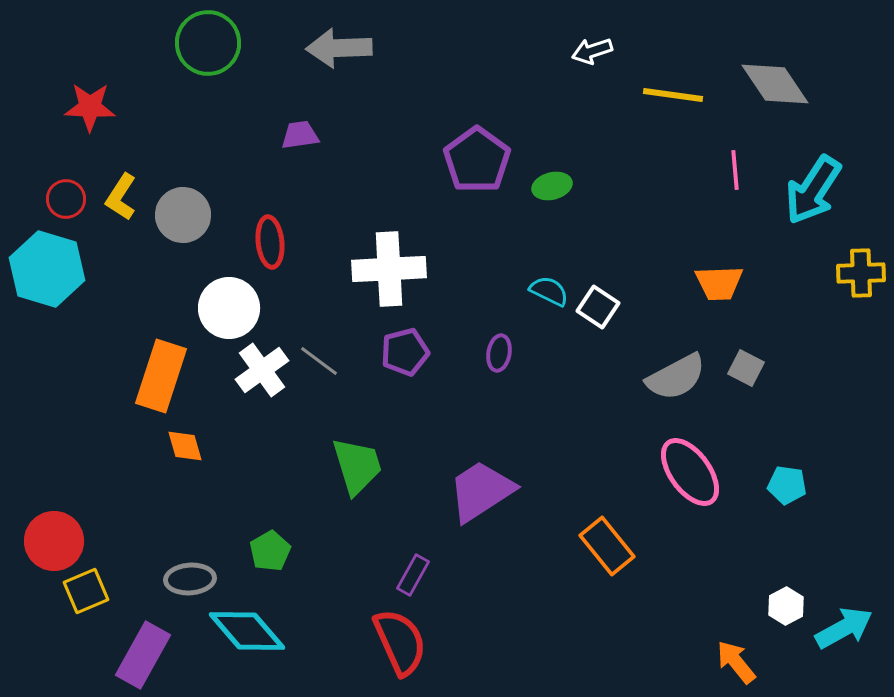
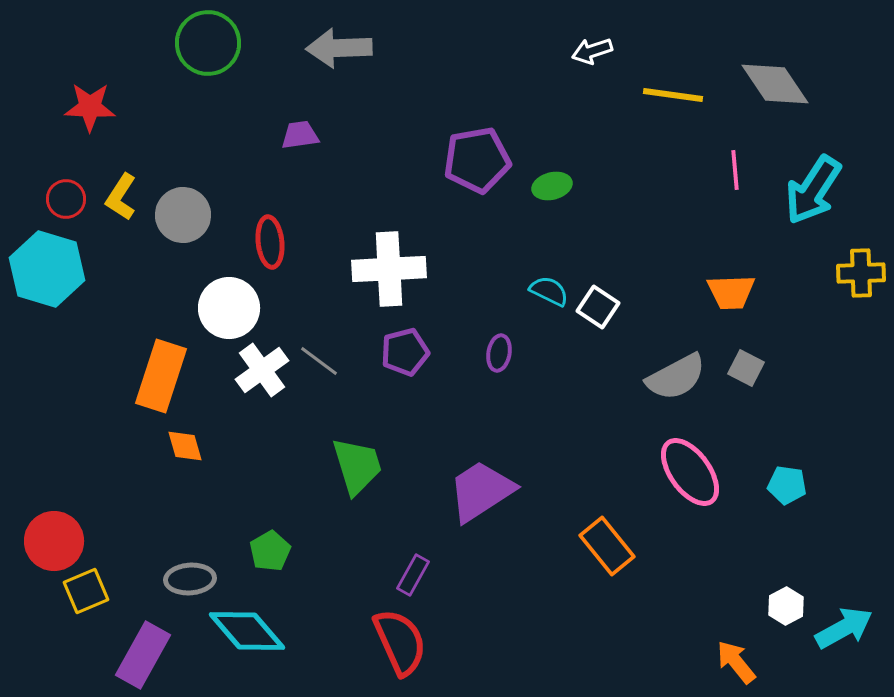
purple pentagon at (477, 160): rotated 26 degrees clockwise
orange trapezoid at (719, 283): moved 12 px right, 9 px down
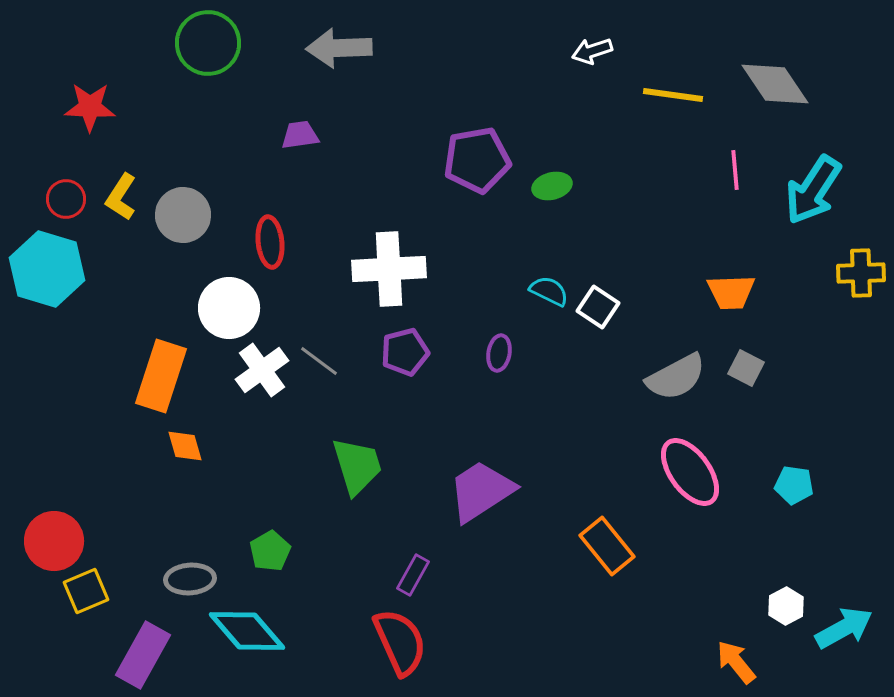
cyan pentagon at (787, 485): moved 7 px right
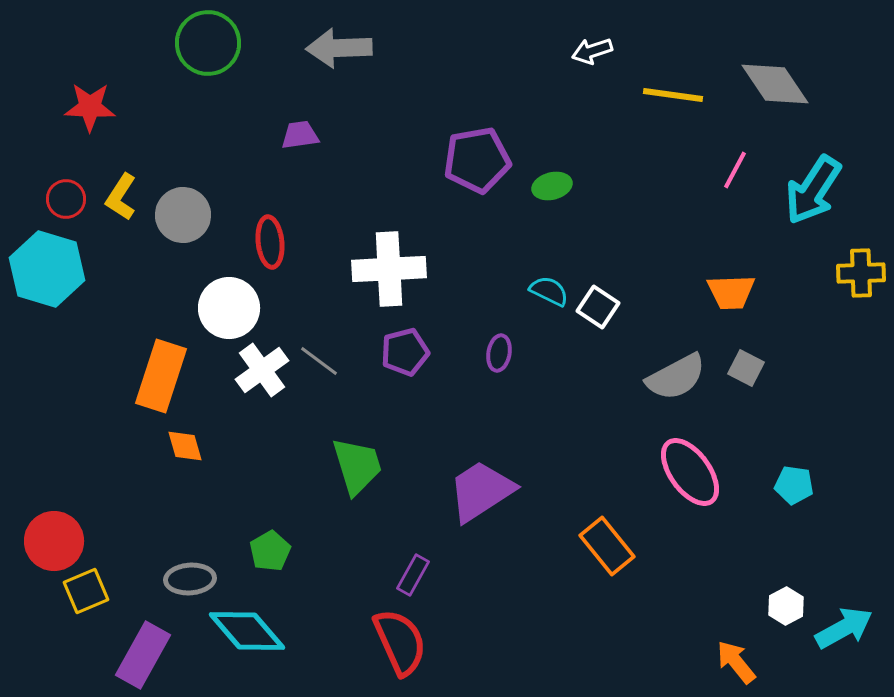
pink line at (735, 170): rotated 33 degrees clockwise
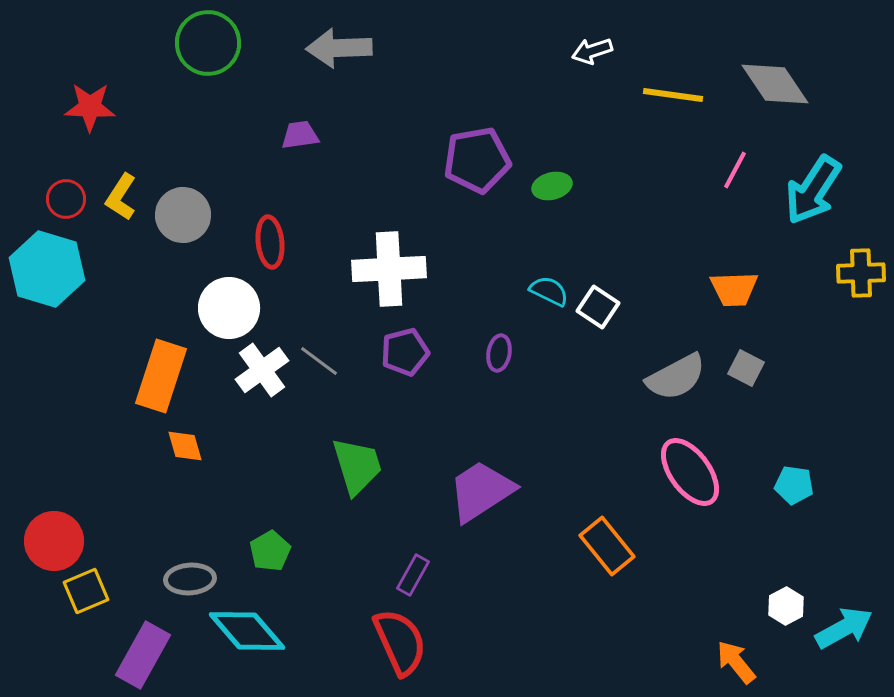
orange trapezoid at (731, 292): moved 3 px right, 3 px up
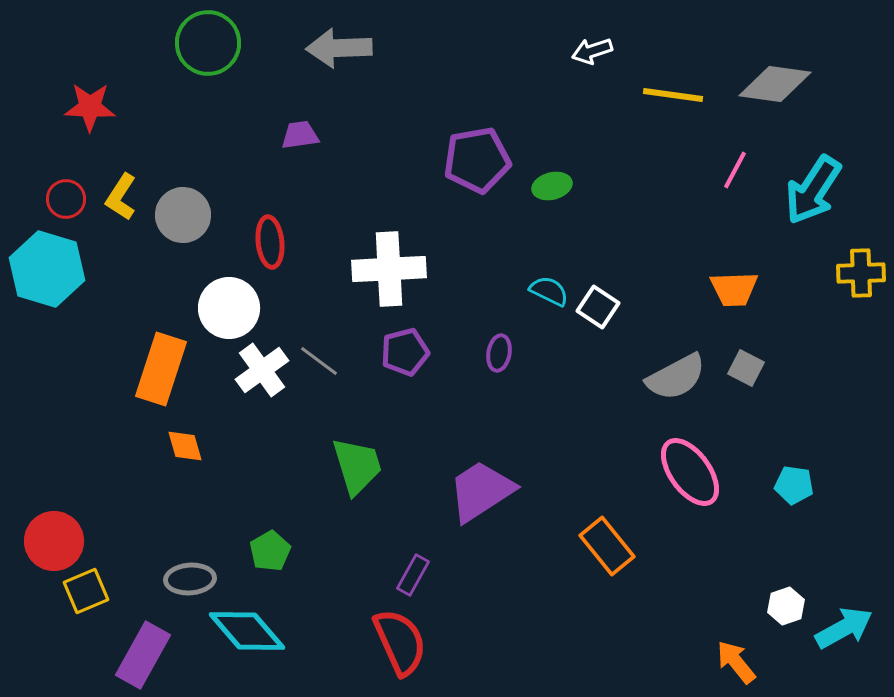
gray diamond at (775, 84): rotated 48 degrees counterclockwise
orange rectangle at (161, 376): moved 7 px up
white hexagon at (786, 606): rotated 9 degrees clockwise
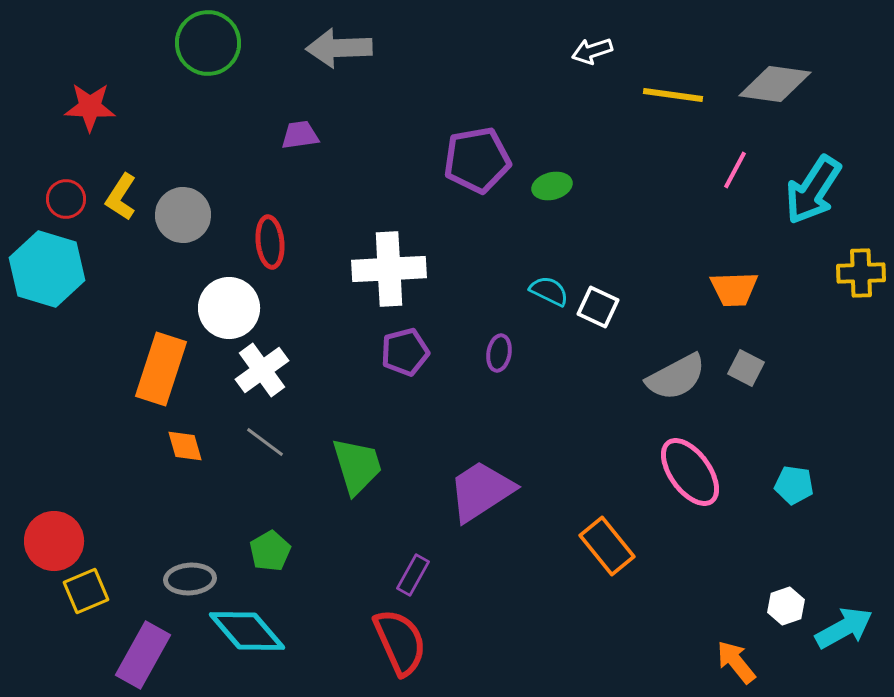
white square at (598, 307): rotated 9 degrees counterclockwise
gray line at (319, 361): moved 54 px left, 81 px down
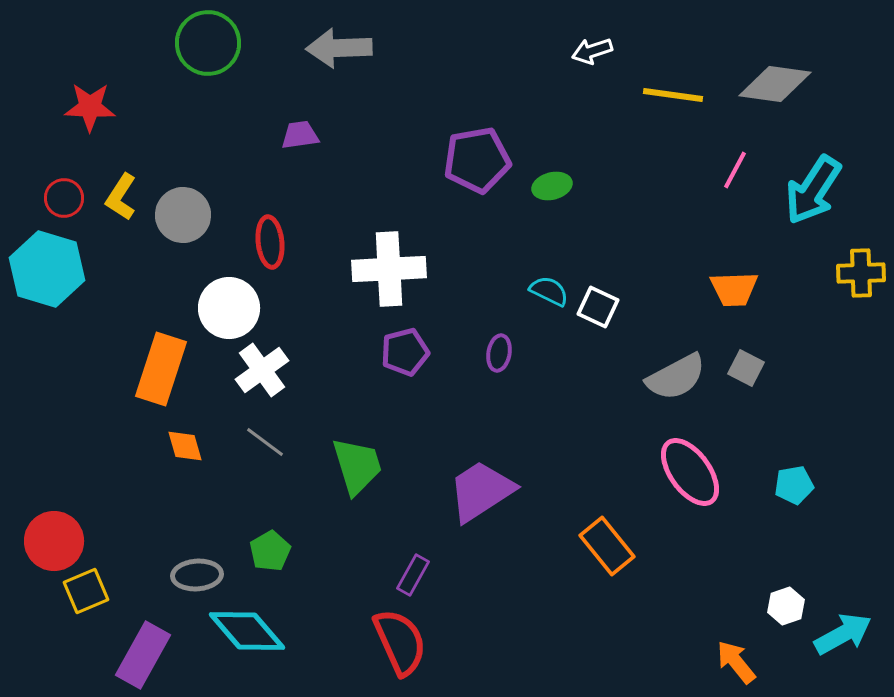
red circle at (66, 199): moved 2 px left, 1 px up
cyan pentagon at (794, 485): rotated 18 degrees counterclockwise
gray ellipse at (190, 579): moved 7 px right, 4 px up
cyan arrow at (844, 628): moved 1 px left, 6 px down
